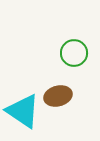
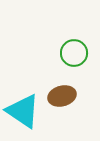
brown ellipse: moved 4 px right
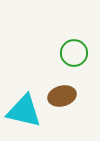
cyan triangle: moved 1 px right; rotated 21 degrees counterclockwise
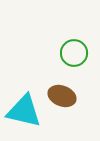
brown ellipse: rotated 36 degrees clockwise
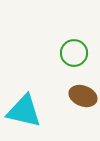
brown ellipse: moved 21 px right
